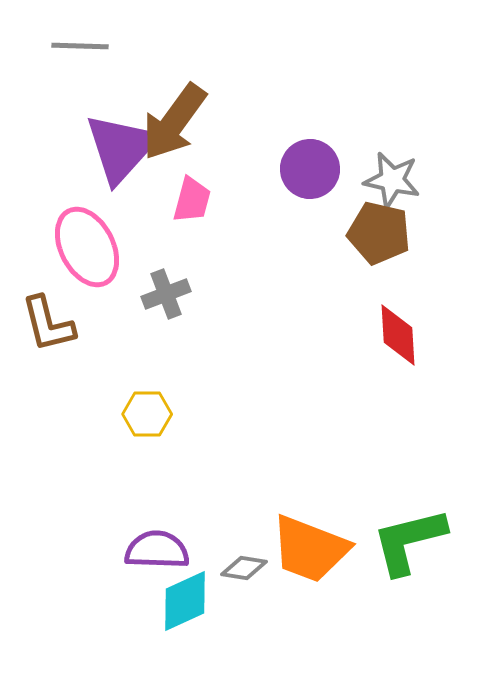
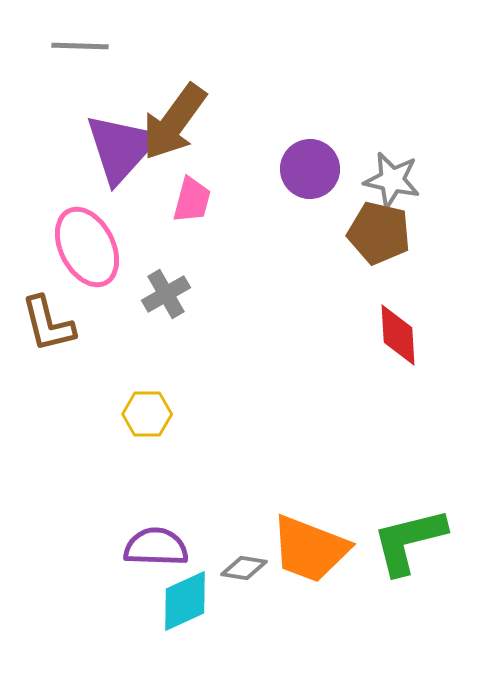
gray cross: rotated 9 degrees counterclockwise
purple semicircle: moved 1 px left, 3 px up
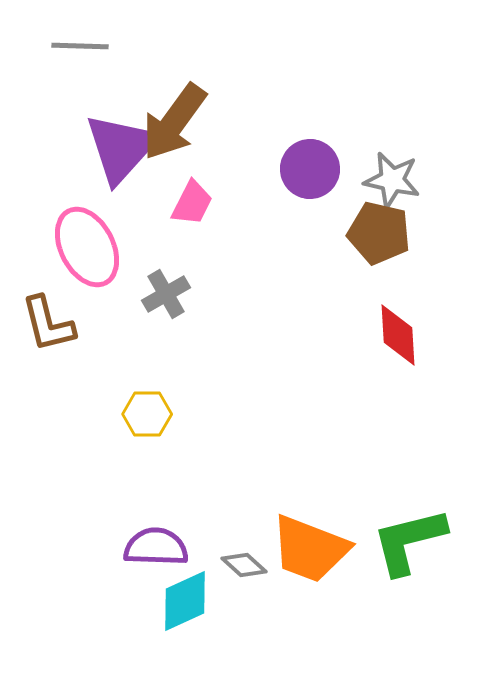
pink trapezoid: moved 3 px down; rotated 12 degrees clockwise
gray diamond: moved 3 px up; rotated 33 degrees clockwise
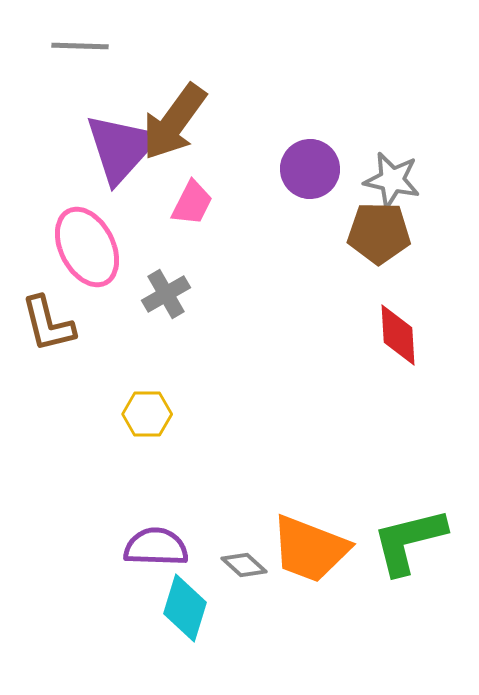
brown pentagon: rotated 12 degrees counterclockwise
cyan diamond: moved 7 px down; rotated 48 degrees counterclockwise
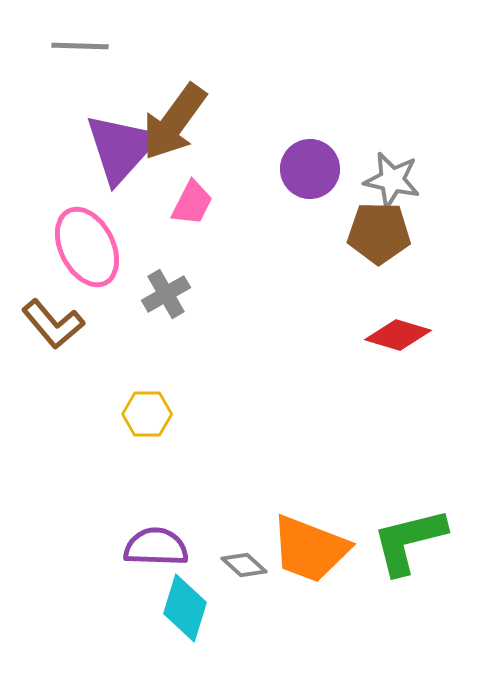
brown L-shape: moved 5 px right; rotated 26 degrees counterclockwise
red diamond: rotated 70 degrees counterclockwise
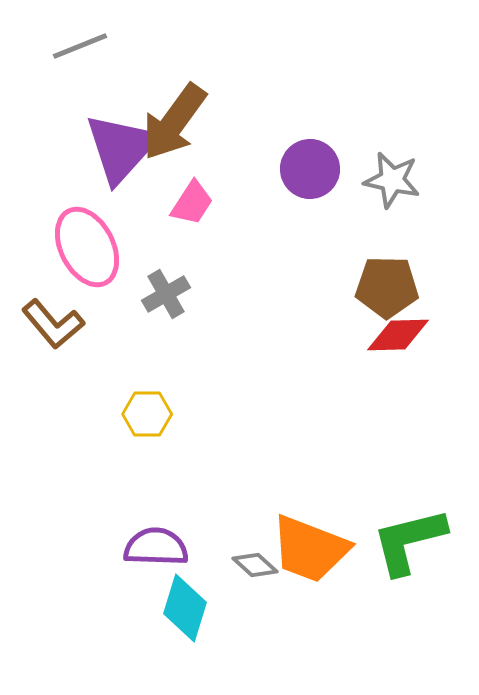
gray line: rotated 24 degrees counterclockwise
pink trapezoid: rotated 6 degrees clockwise
brown pentagon: moved 8 px right, 54 px down
red diamond: rotated 18 degrees counterclockwise
gray diamond: moved 11 px right
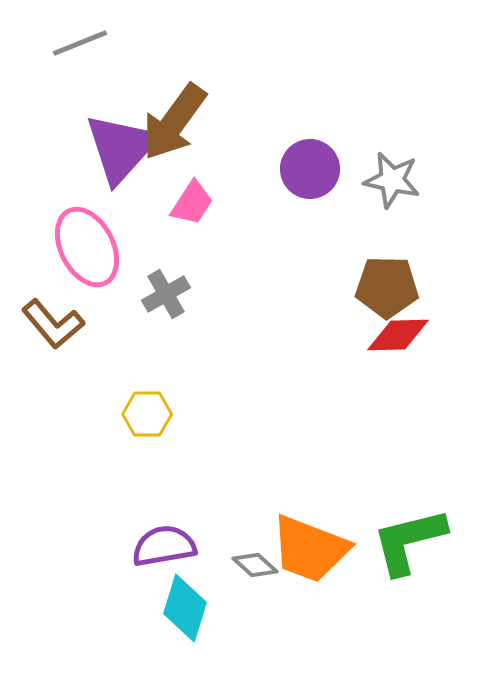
gray line: moved 3 px up
purple semicircle: moved 8 px right, 1 px up; rotated 12 degrees counterclockwise
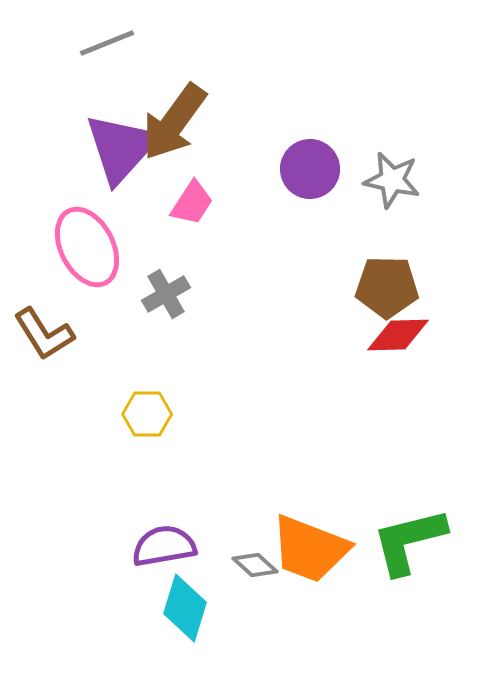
gray line: moved 27 px right
brown L-shape: moved 9 px left, 10 px down; rotated 8 degrees clockwise
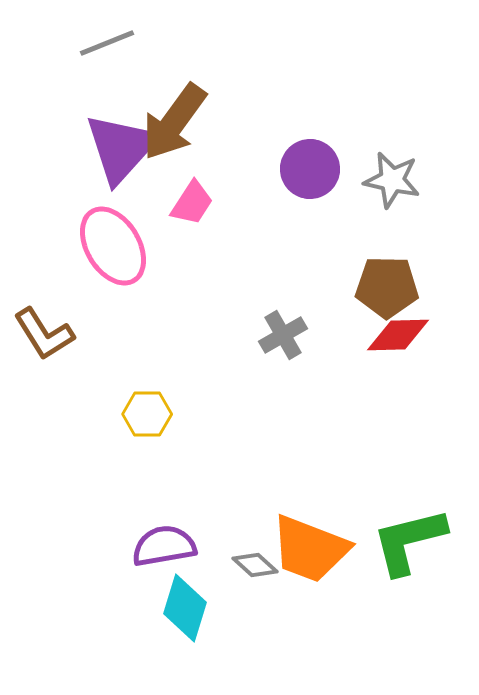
pink ellipse: moved 26 px right, 1 px up; rotated 4 degrees counterclockwise
gray cross: moved 117 px right, 41 px down
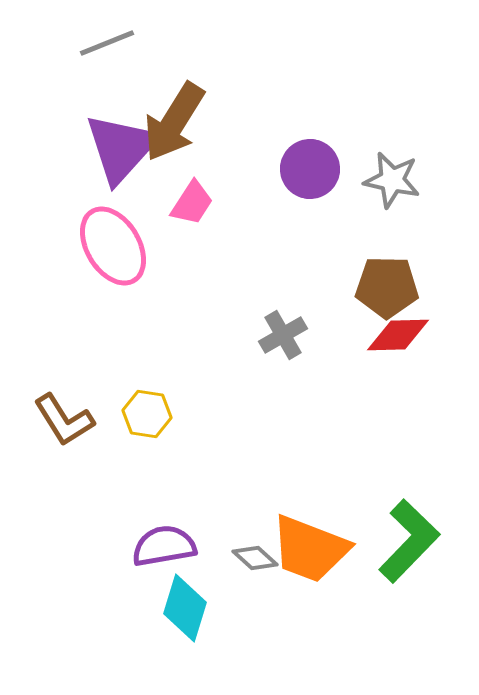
brown arrow: rotated 4 degrees counterclockwise
brown L-shape: moved 20 px right, 86 px down
yellow hexagon: rotated 9 degrees clockwise
green L-shape: rotated 148 degrees clockwise
gray diamond: moved 7 px up
